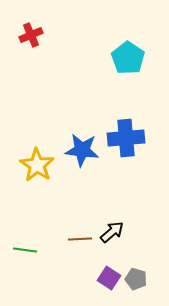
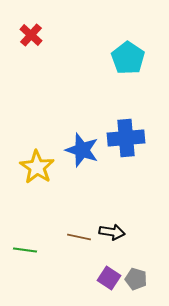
red cross: rotated 25 degrees counterclockwise
blue star: rotated 12 degrees clockwise
yellow star: moved 2 px down
black arrow: rotated 50 degrees clockwise
brown line: moved 1 px left, 2 px up; rotated 15 degrees clockwise
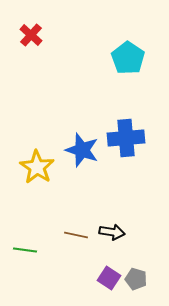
brown line: moved 3 px left, 2 px up
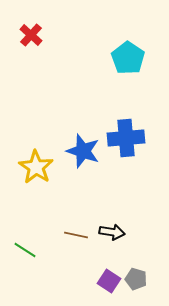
blue star: moved 1 px right, 1 px down
yellow star: moved 1 px left
green line: rotated 25 degrees clockwise
purple square: moved 3 px down
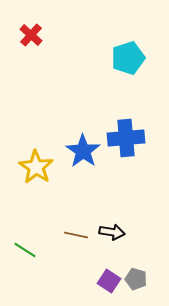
cyan pentagon: rotated 20 degrees clockwise
blue star: rotated 16 degrees clockwise
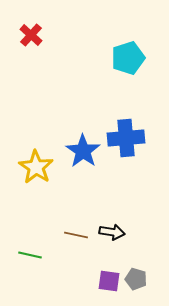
green line: moved 5 px right, 5 px down; rotated 20 degrees counterclockwise
purple square: rotated 25 degrees counterclockwise
